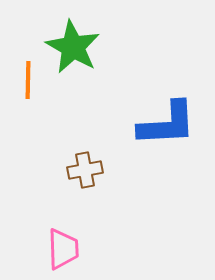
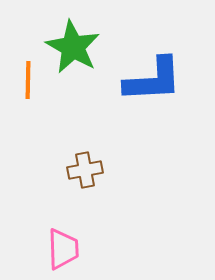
blue L-shape: moved 14 px left, 44 px up
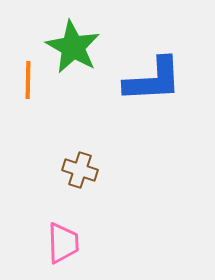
brown cross: moved 5 px left; rotated 28 degrees clockwise
pink trapezoid: moved 6 px up
